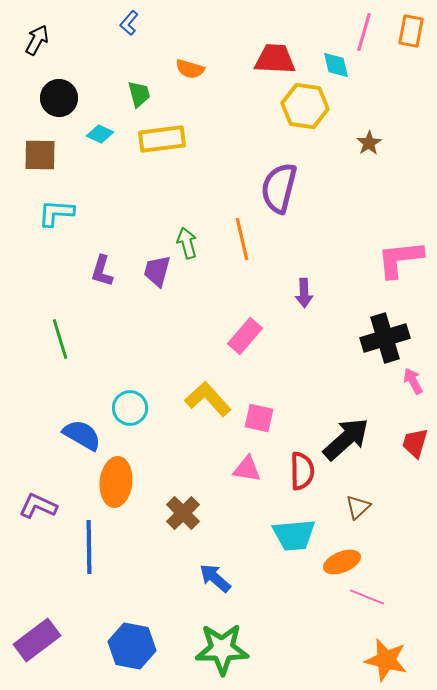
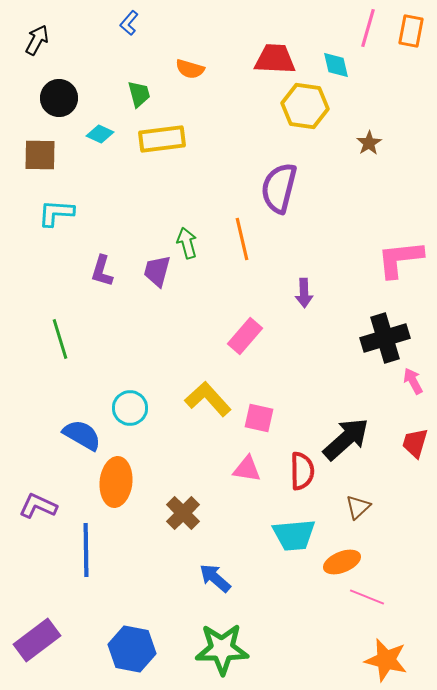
pink line at (364, 32): moved 4 px right, 4 px up
blue line at (89, 547): moved 3 px left, 3 px down
blue hexagon at (132, 646): moved 3 px down
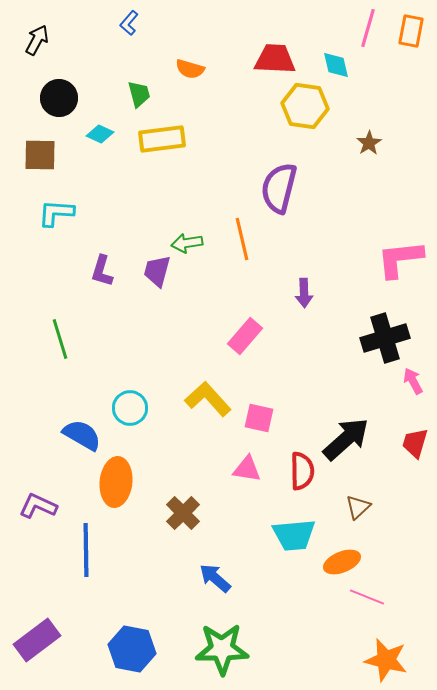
green arrow at (187, 243): rotated 84 degrees counterclockwise
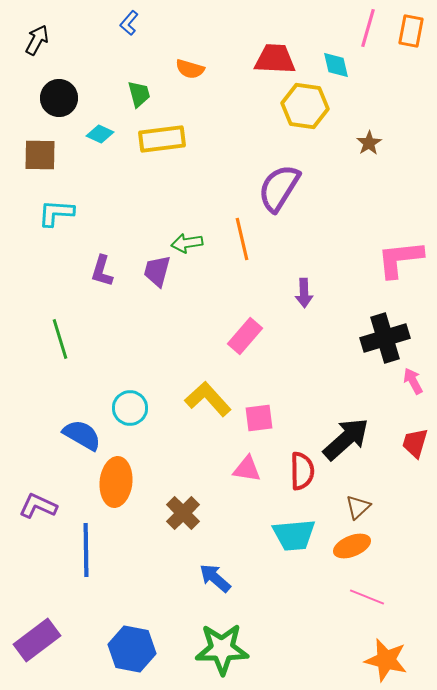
purple semicircle at (279, 188): rotated 18 degrees clockwise
pink square at (259, 418): rotated 20 degrees counterclockwise
orange ellipse at (342, 562): moved 10 px right, 16 px up
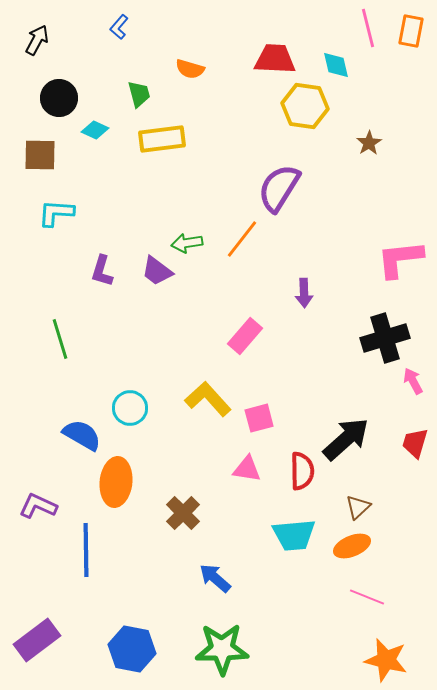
blue L-shape at (129, 23): moved 10 px left, 4 px down
pink line at (368, 28): rotated 30 degrees counterclockwise
cyan diamond at (100, 134): moved 5 px left, 4 px up
orange line at (242, 239): rotated 51 degrees clockwise
purple trapezoid at (157, 271): rotated 68 degrees counterclockwise
pink square at (259, 418): rotated 8 degrees counterclockwise
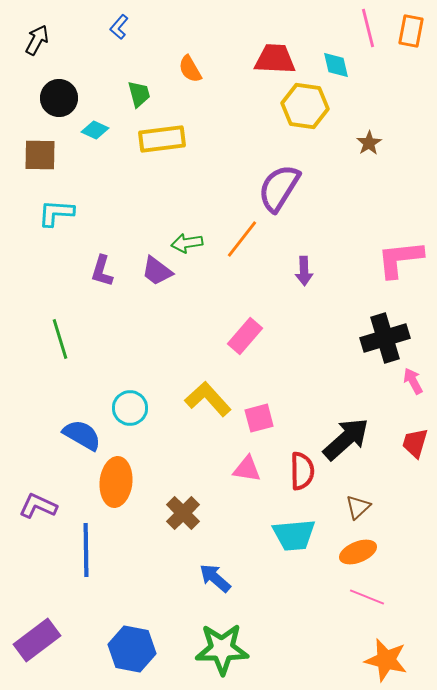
orange semicircle at (190, 69): rotated 44 degrees clockwise
purple arrow at (304, 293): moved 22 px up
orange ellipse at (352, 546): moved 6 px right, 6 px down
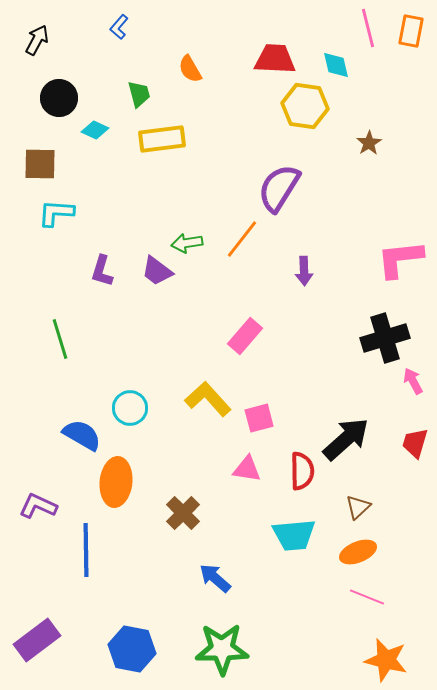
brown square at (40, 155): moved 9 px down
